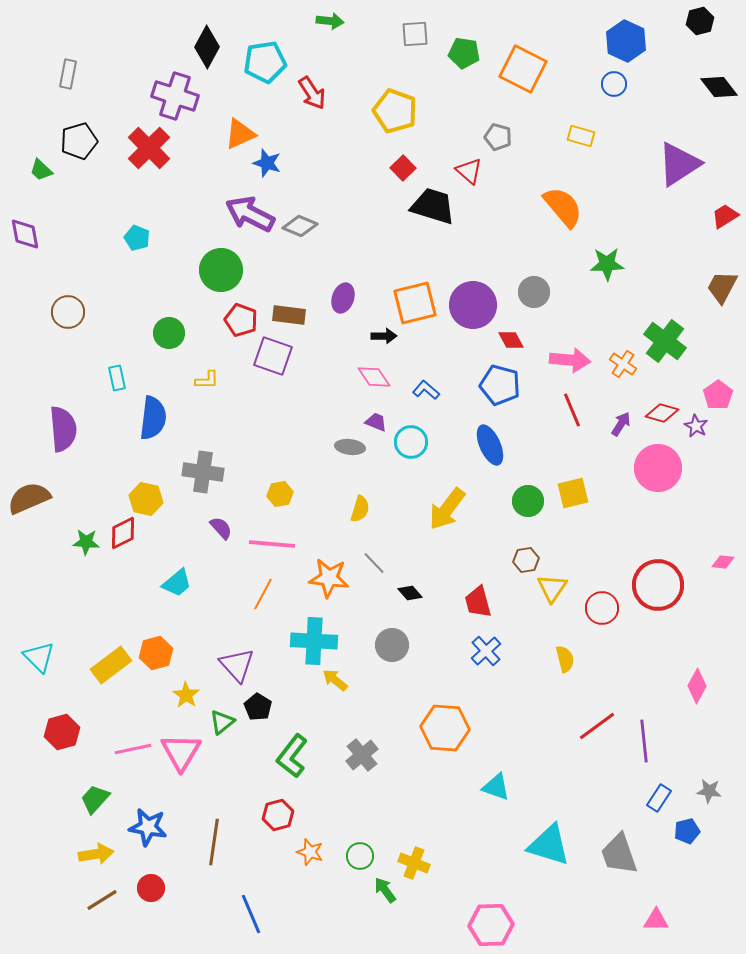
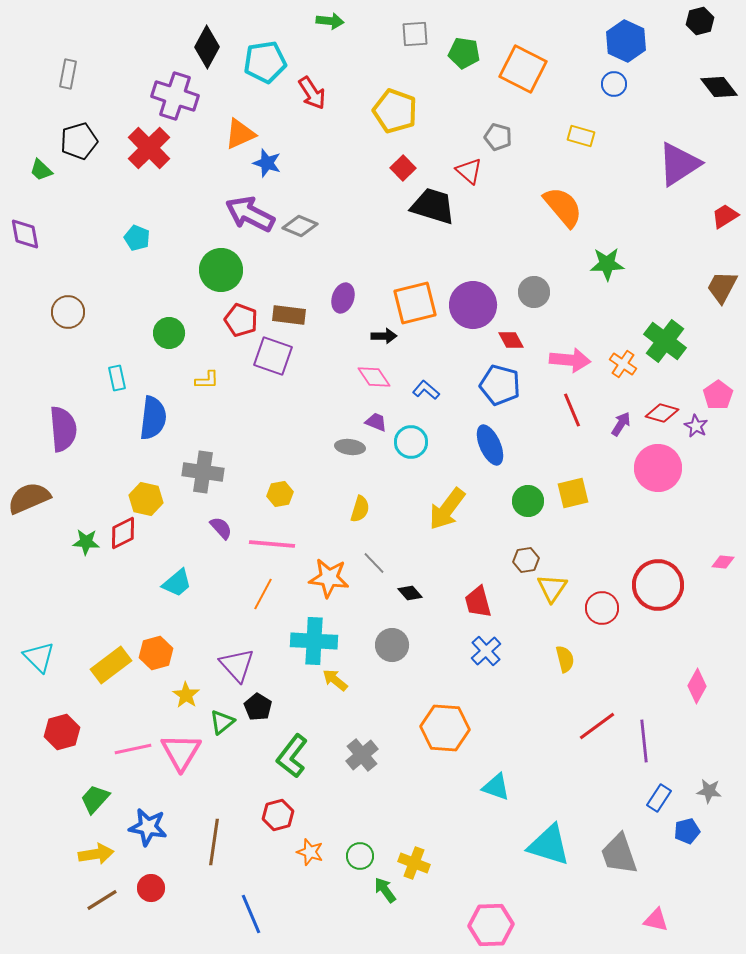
pink triangle at (656, 920): rotated 12 degrees clockwise
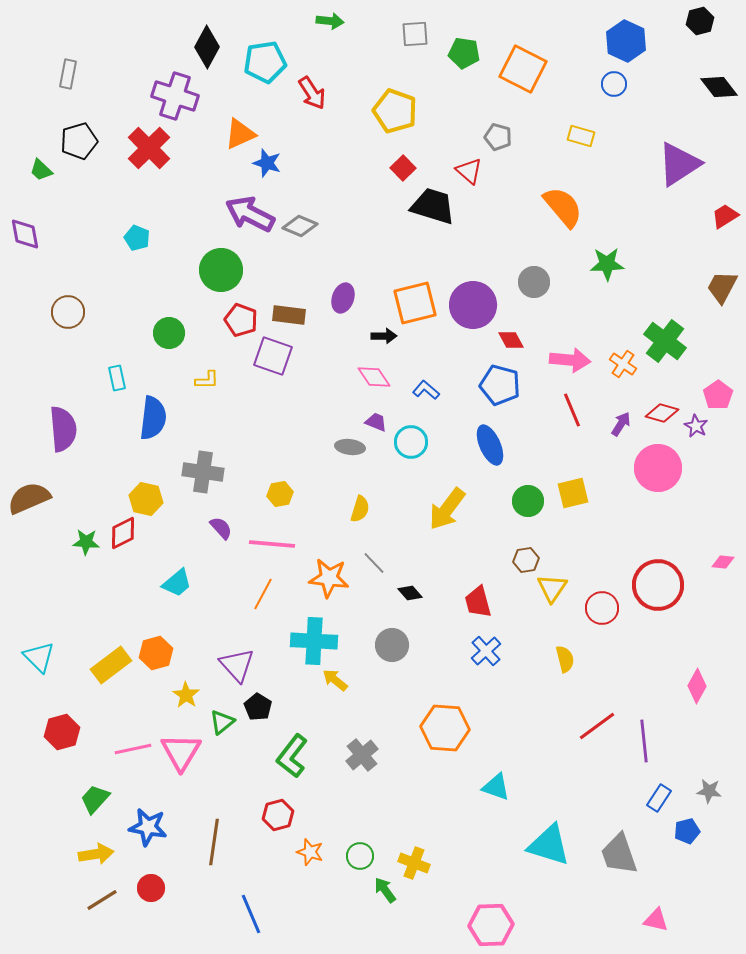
gray circle at (534, 292): moved 10 px up
